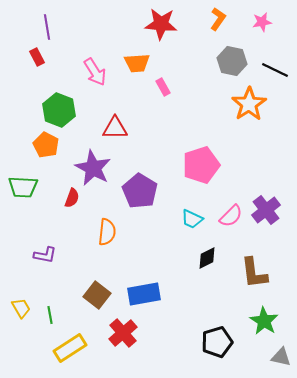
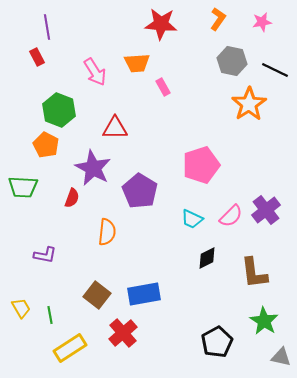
black pentagon: rotated 12 degrees counterclockwise
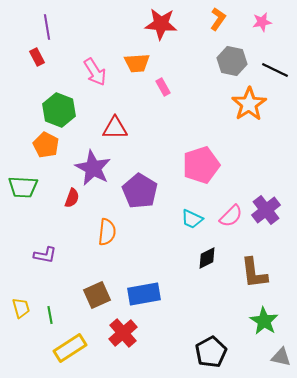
brown square: rotated 28 degrees clockwise
yellow trapezoid: rotated 15 degrees clockwise
black pentagon: moved 6 px left, 10 px down
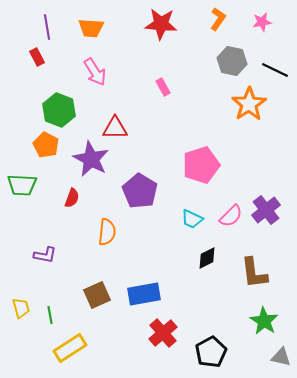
orange trapezoid: moved 46 px left, 35 px up; rotated 8 degrees clockwise
purple star: moved 2 px left, 9 px up
green trapezoid: moved 1 px left, 2 px up
red cross: moved 40 px right
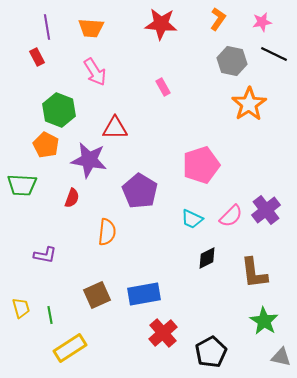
black line: moved 1 px left, 16 px up
purple star: moved 2 px left, 1 px down; rotated 18 degrees counterclockwise
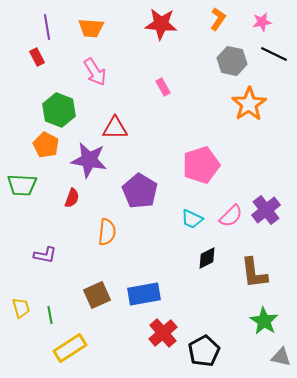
black pentagon: moved 7 px left, 1 px up
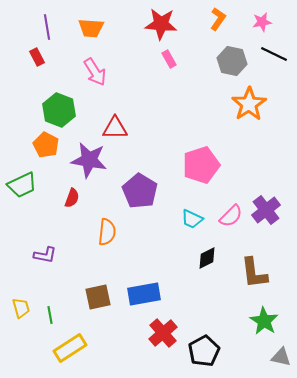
pink rectangle: moved 6 px right, 28 px up
green trapezoid: rotated 28 degrees counterclockwise
brown square: moved 1 px right, 2 px down; rotated 12 degrees clockwise
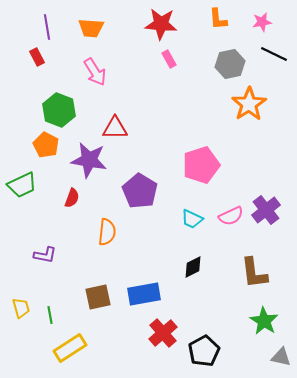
orange L-shape: rotated 140 degrees clockwise
gray hexagon: moved 2 px left, 3 px down; rotated 24 degrees counterclockwise
pink semicircle: rotated 20 degrees clockwise
black diamond: moved 14 px left, 9 px down
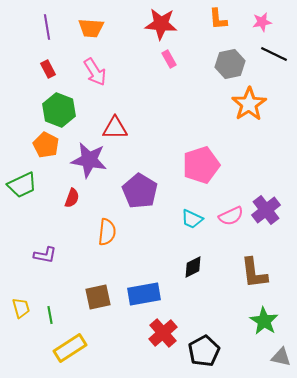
red rectangle: moved 11 px right, 12 px down
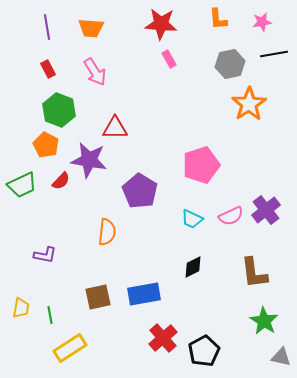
black line: rotated 36 degrees counterclockwise
red semicircle: moved 11 px left, 17 px up; rotated 24 degrees clockwise
yellow trapezoid: rotated 25 degrees clockwise
red cross: moved 5 px down
